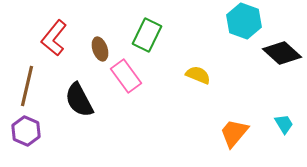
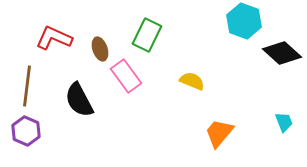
red L-shape: rotated 75 degrees clockwise
yellow semicircle: moved 6 px left, 6 px down
brown line: rotated 6 degrees counterclockwise
cyan trapezoid: moved 2 px up; rotated 10 degrees clockwise
orange trapezoid: moved 15 px left
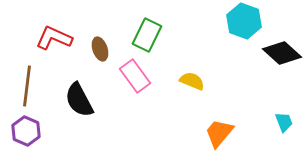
pink rectangle: moved 9 px right
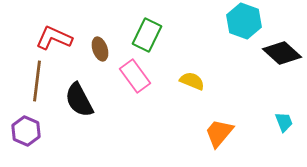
brown line: moved 10 px right, 5 px up
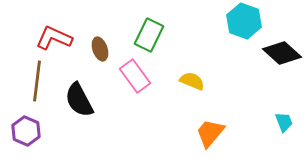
green rectangle: moved 2 px right
orange trapezoid: moved 9 px left
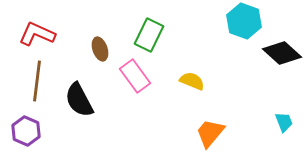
red L-shape: moved 17 px left, 4 px up
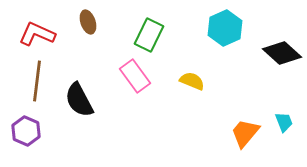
cyan hexagon: moved 19 px left, 7 px down; rotated 16 degrees clockwise
brown ellipse: moved 12 px left, 27 px up
orange trapezoid: moved 35 px right
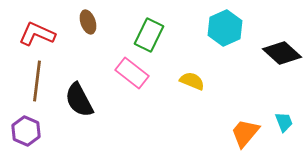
pink rectangle: moved 3 px left, 3 px up; rotated 16 degrees counterclockwise
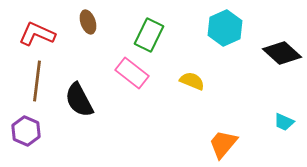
cyan trapezoid: rotated 135 degrees clockwise
orange trapezoid: moved 22 px left, 11 px down
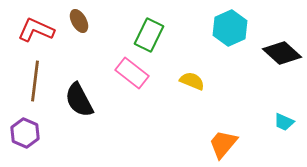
brown ellipse: moved 9 px left, 1 px up; rotated 10 degrees counterclockwise
cyan hexagon: moved 5 px right
red L-shape: moved 1 px left, 4 px up
brown line: moved 2 px left
purple hexagon: moved 1 px left, 2 px down
